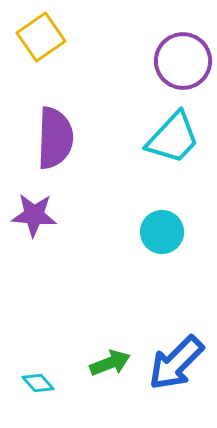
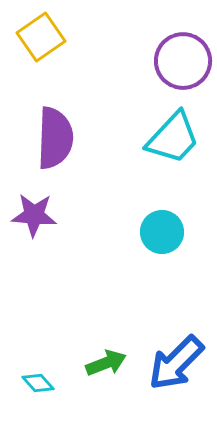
green arrow: moved 4 px left
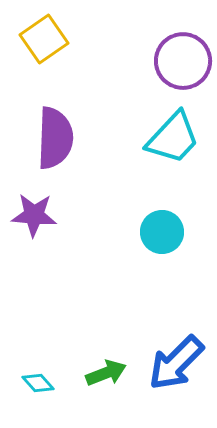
yellow square: moved 3 px right, 2 px down
green arrow: moved 10 px down
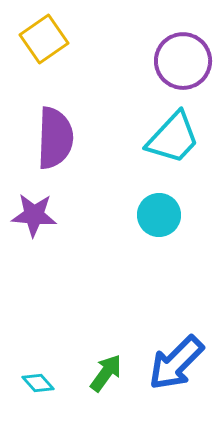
cyan circle: moved 3 px left, 17 px up
green arrow: rotated 33 degrees counterclockwise
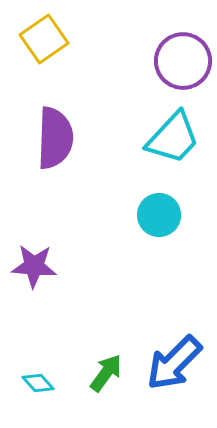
purple star: moved 51 px down
blue arrow: moved 2 px left
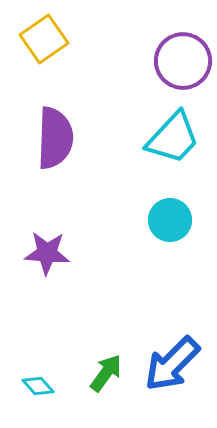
cyan circle: moved 11 px right, 5 px down
purple star: moved 13 px right, 13 px up
blue arrow: moved 2 px left, 1 px down
cyan diamond: moved 3 px down
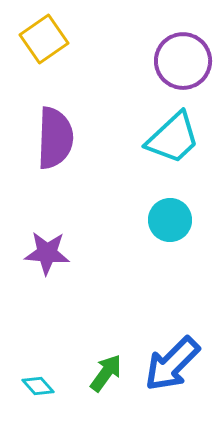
cyan trapezoid: rotated 4 degrees clockwise
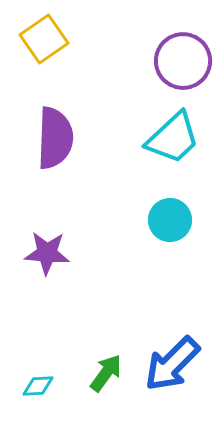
cyan diamond: rotated 52 degrees counterclockwise
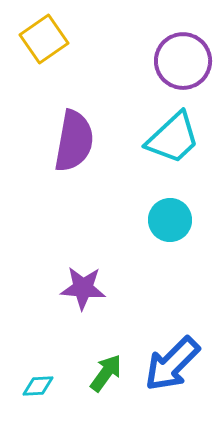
purple semicircle: moved 19 px right, 3 px down; rotated 8 degrees clockwise
purple star: moved 36 px right, 35 px down
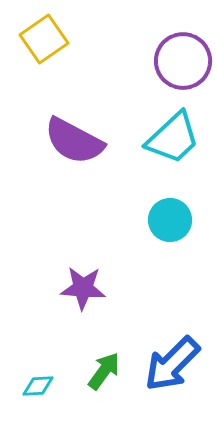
purple semicircle: rotated 108 degrees clockwise
green arrow: moved 2 px left, 2 px up
